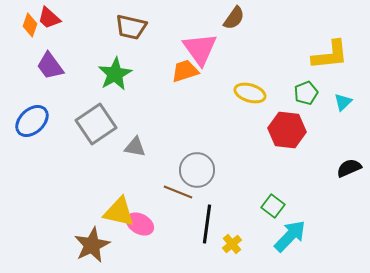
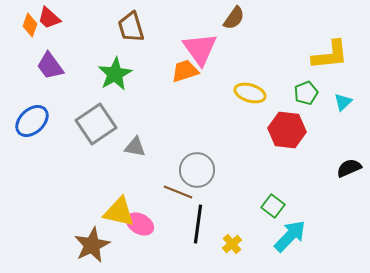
brown trapezoid: rotated 60 degrees clockwise
black line: moved 9 px left
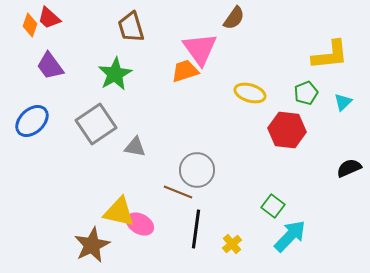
black line: moved 2 px left, 5 px down
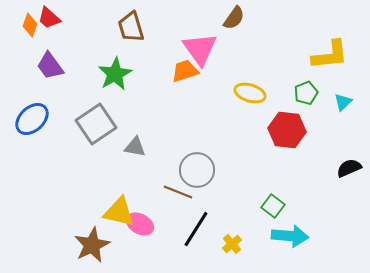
blue ellipse: moved 2 px up
black line: rotated 24 degrees clockwise
cyan arrow: rotated 51 degrees clockwise
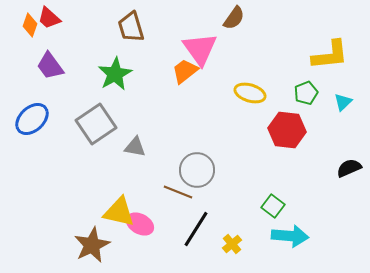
orange trapezoid: rotated 20 degrees counterclockwise
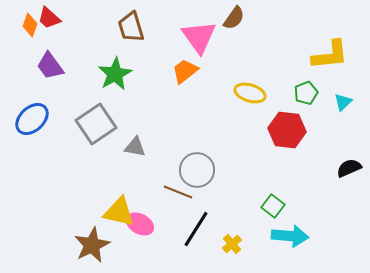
pink triangle: moved 1 px left, 12 px up
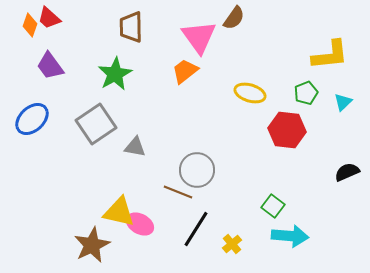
brown trapezoid: rotated 16 degrees clockwise
black semicircle: moved 2 px left, 4 px down
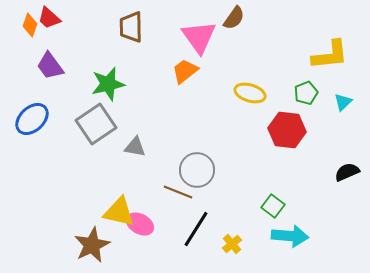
green star: moved 7 px left, 10 px down; rotated 16 degrees clockwise
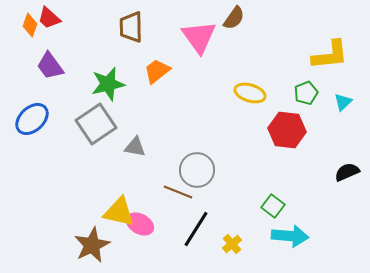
orange trapezoid: moved 28 px left
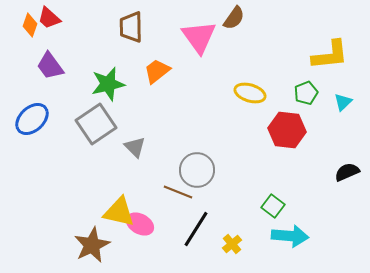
gray triangle: rotated 35 degrees clockwise
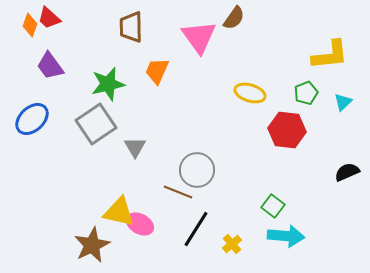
orange trapezoid: rotated 28 degrees counterclockwise
gray triangle: rotated 15 degrees clockwise
cyan arrow: moved 4 px left
